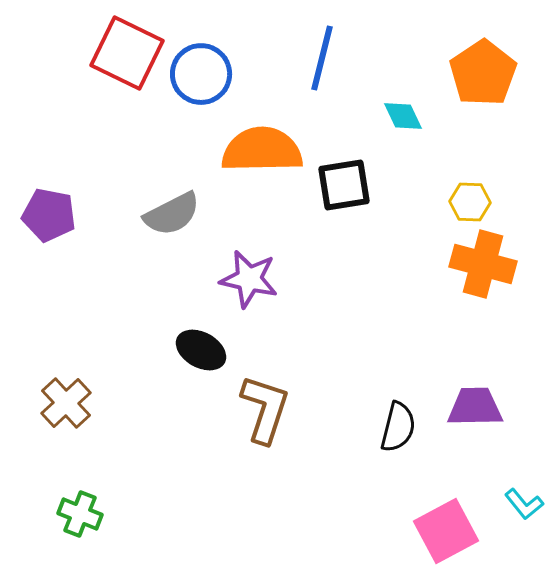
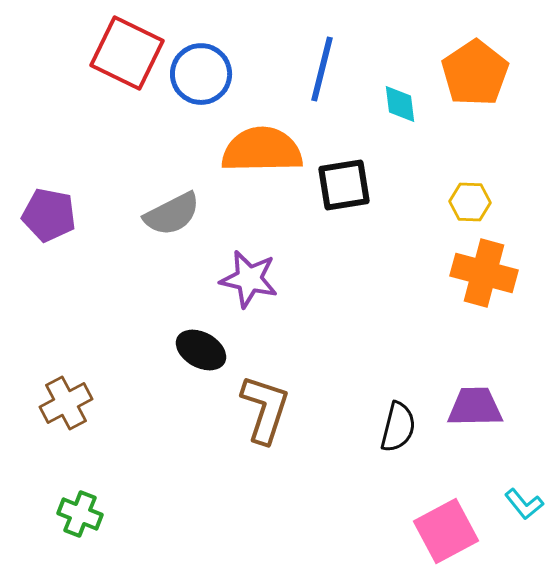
blue line: moved 11 px down
orange pentagon: moved 8 px left
cyan diamond: moved 3 px left, 12 px up; rotated 18 degrees clockwise
orange cross: moved 1 px right, 9 px down
brown cross: rotated 15 degrees clockwise
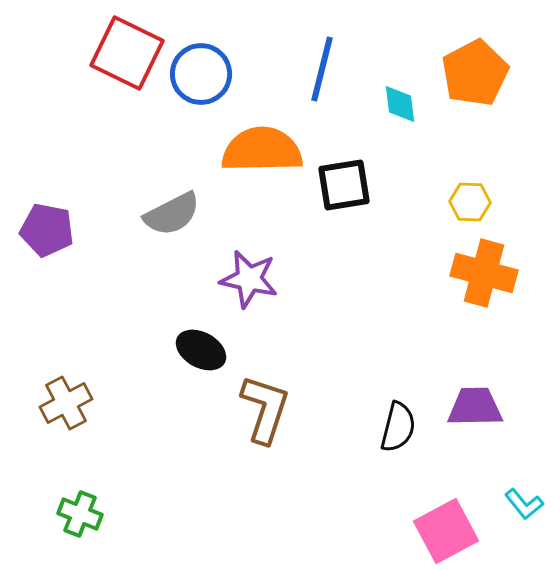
orange pentagon: rotated 6 degrees clockwise
purple pentagon: moved 2 px left, 15 px down
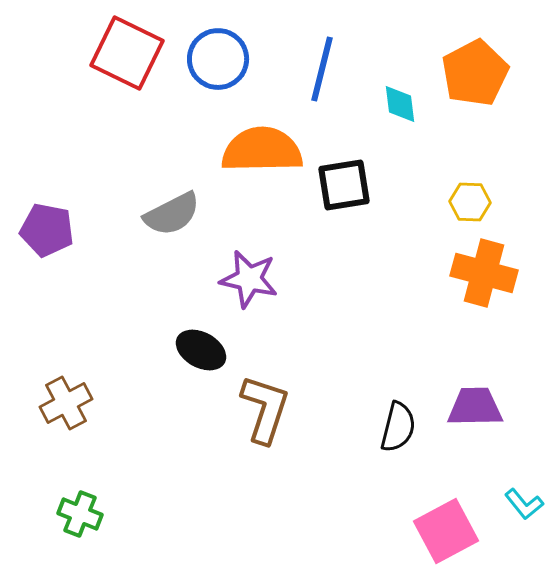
blue circle: moved 17 px right, 15 px up
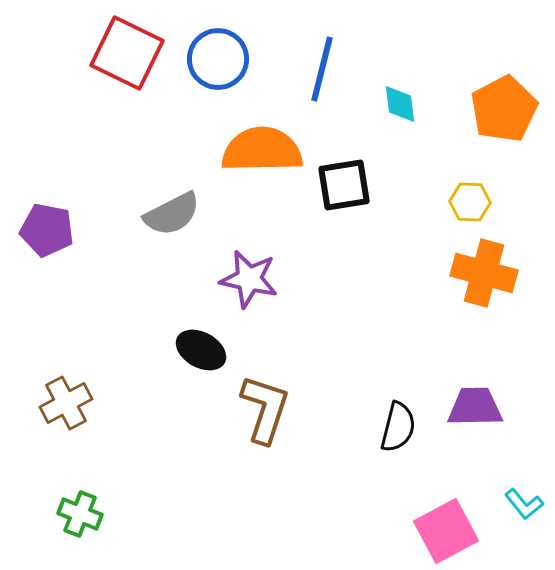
orange pentagon: moved 29 px right, 36 px down
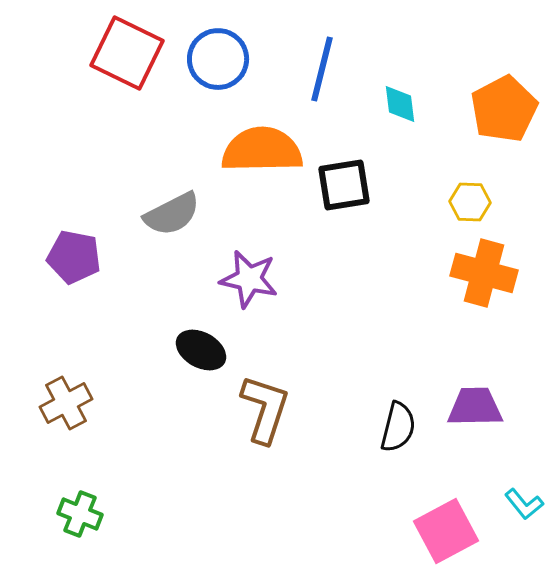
purple pentagon: moved 27 px right, 27 px down
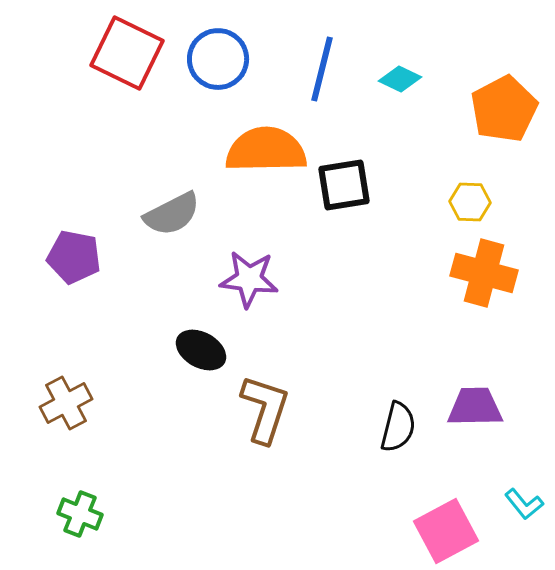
cyan diamond: moved 25 px up; rotated 57 degrees counterclockwise
orange semicircle: moved 4 px right
purple star: rotated 6 degrees counterclockwise
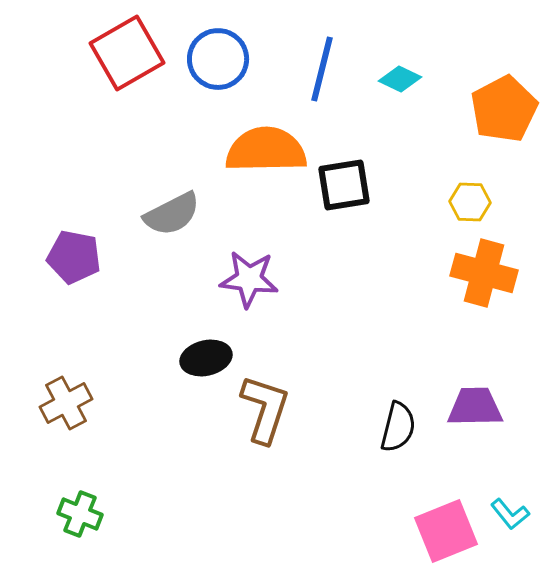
red square: rotated 34 degrees clockwise
black ellipse: moved 5 px right, 8 px down; rotated 42 degrees counterclockwise
cyan L-shape: moved 14 px left, 10 px down
pink square: rotated 6 degrees clockwise
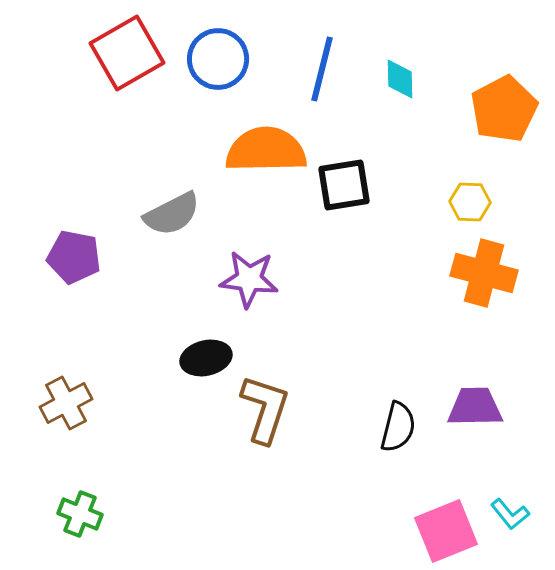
cyan diamond: rotated 63 degrees clockwise
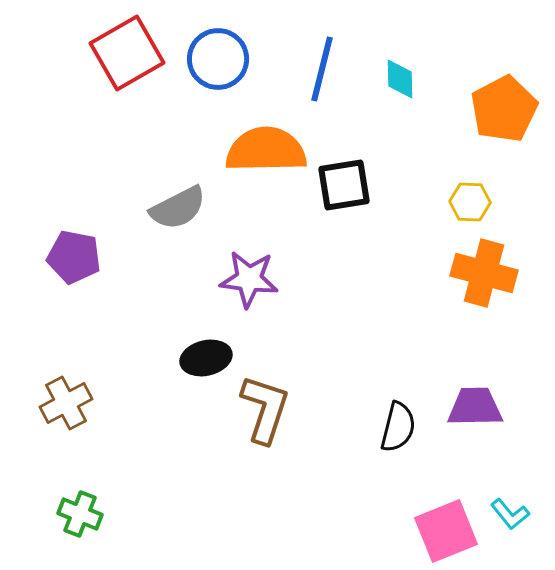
gray semicircle: moved 6 px right, 6 px up
